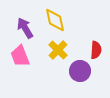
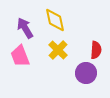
purple circle: moved 6 px right, 2 px down
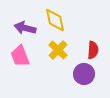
purple arrow: rotated 45 degrees counterclockwise
red semicircle: moved 3 px left
purple circle: moved 2 px left, 1 px down
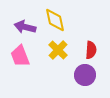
purple arrow: moved 1 px up
red semicircle: moved 2 px left
purple circle: moved 1 px right, 1 px down
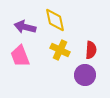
yellow cross: moved 2 px right; rotated 18 degrees counterclockwise
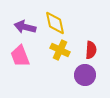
yellow diamond: moved 3 px down
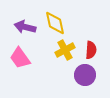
yellow cross: moved 5 px right; rotated 36 degrees clockwise
pink trapezoid: moved 2 px down; rotated 15 degrees counterclockwise
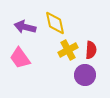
yellow cross: moved 3 px right
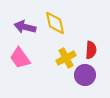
yellow cross: moved 2 px left, 8 px down
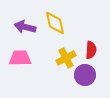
pink trapezoid: rotated 125 degrees clockwise
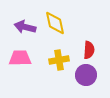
red semicircle: moved 2 px left
yellow cross: moved 7 px left, 2 px down; rotated 18 degrees clockwise
purple circle: moved 1 px right
